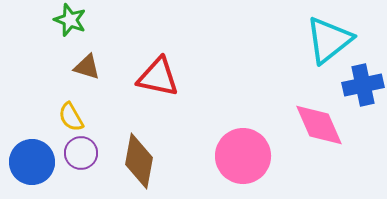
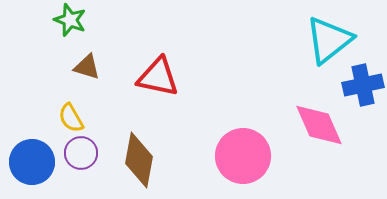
yellow semicircle: moved 1 px down
brown diamond: moved 1 px up
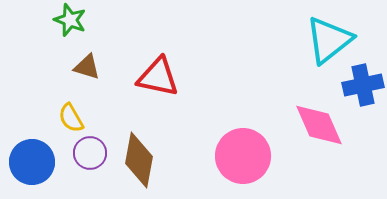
purple circle: moved 9 px right
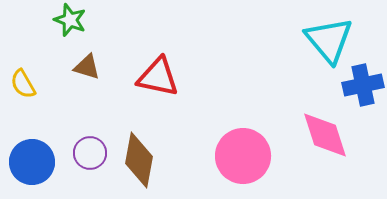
cyan triangle: rotated 32 degrees counterclockwise
yellow semicircle: moved 48 px left, 34 px up
pink diamond: moved 6 px right, 10 px down; rotated 6 degrees clockwise
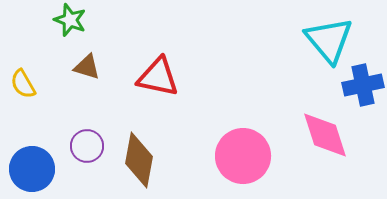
purple circle: moved 3 px left, 7 px up
blue circle: moved 7 px down
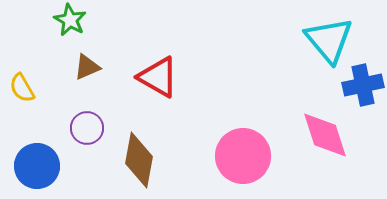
green star: rotated 8 degrees clockwise
brown triangle: rotated 40 degrees counterclockwise
red triangle: rotated 18 degrees clockwise
yellow semicircle: moved 1 px left, 4 px down
purple circle: moved 18 px up
blue circle: moved 5 px right, 3 px up
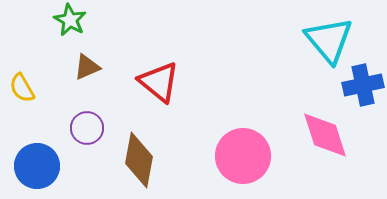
red triangle: moved 1 px right, 5 px down; rotated 9 degrees clockwise
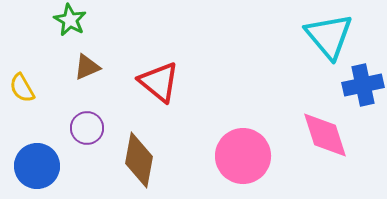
cyan triangle: moved 4 px up
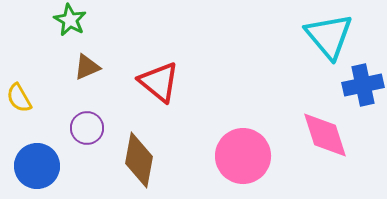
yellow semicircle: moved 3 px left, 10 px down
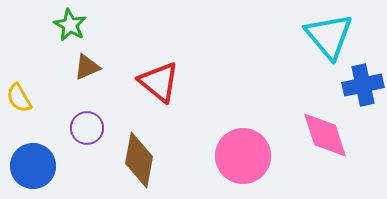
green star: moved 5 px down
blue circle: moved 4 px left
